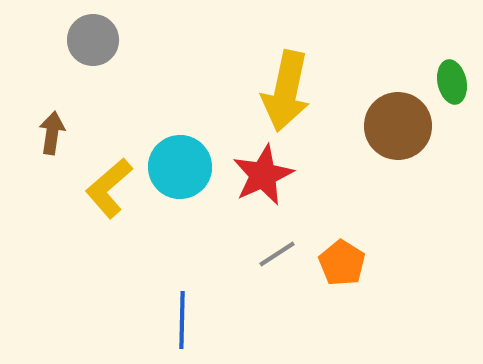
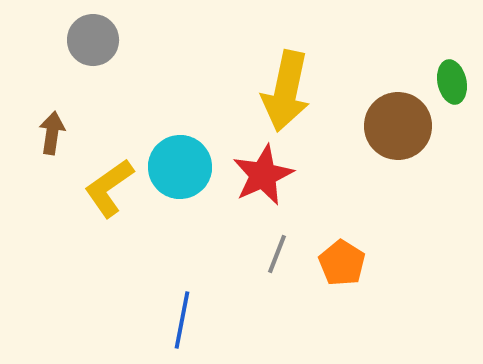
yellow L-shape: rotated 6 degrees clockwise
gray line: rotated 36 degrees counterclockwise
blue line: rotated 10 degrees clockwise
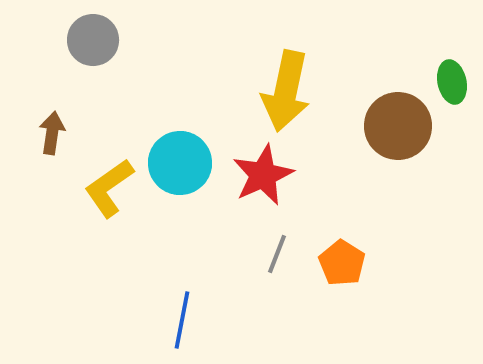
cyan circle: moved 4 px up
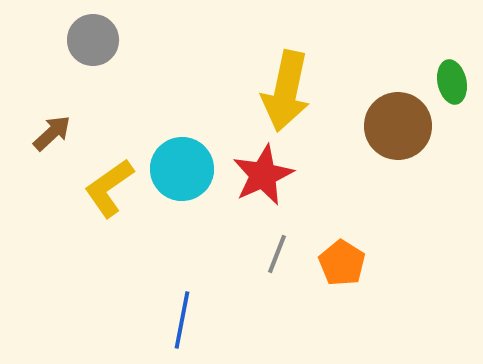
brown arrow: rotated 39 degrees clockwise
cyan circle: moved 2 px right, 6 px down
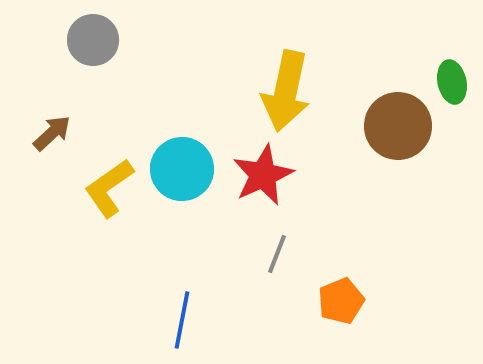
orange pentagon: moved 1 px left, 38 px down; rotated 18 degrees clockwise
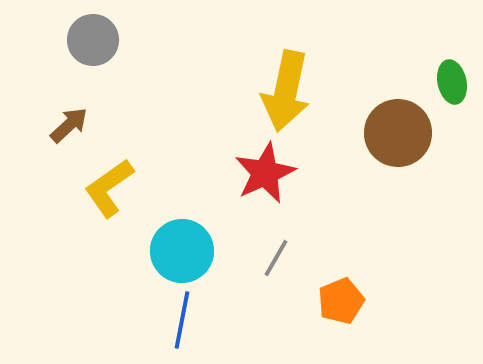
brown circle: moved 7 px down
brown arrow: moved 17 px right, 8 px up
cyan circle: moved 82 px down
red star: moved 2 px right, 2 px up
gray line: moved 1 px left, 4 px down; rotated 9 degrees clockwise
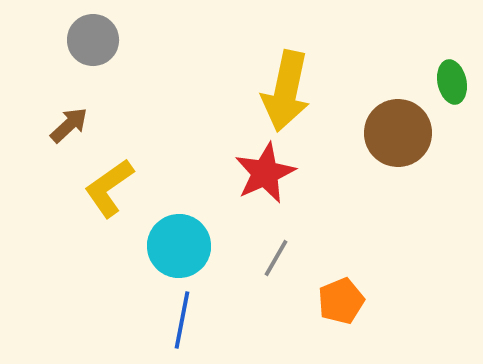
cyan circle: moved 3 px left, 5 px up
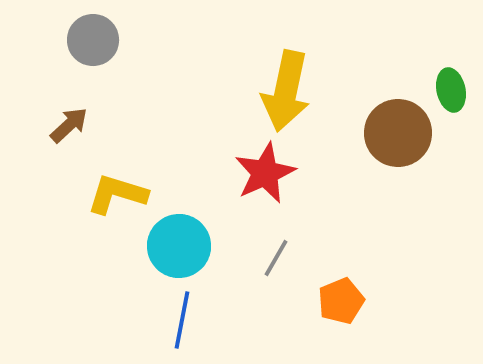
green ellipse: moved 1 px left, 8 px down
yellow L-shape: moved 8 px right, 6 px down; rotated 52 degrees clockwise
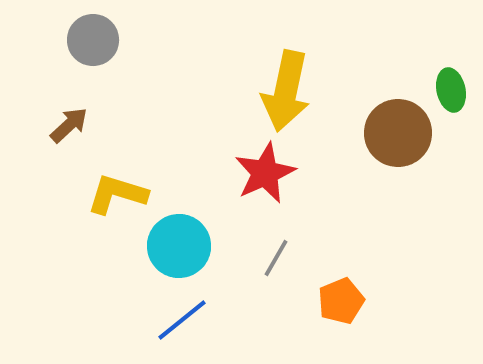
blue line: rotated 40 degrees clockwise
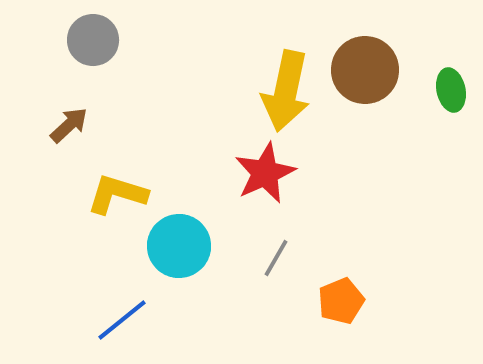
brown circle: moved 33 px left, 63 px up
blue line: moved 60 px left
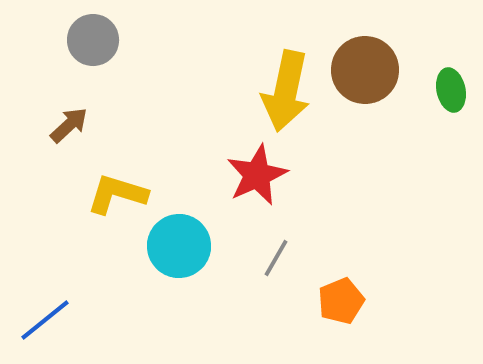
red star: moved 8 px left, 2 px down
blue line: moved 77 px left
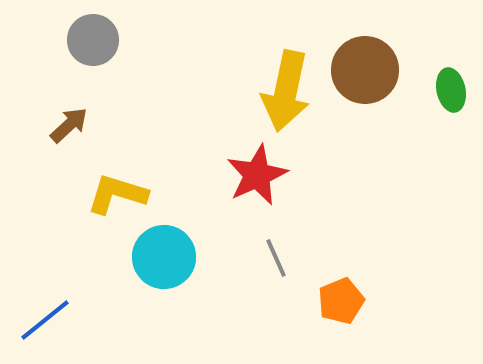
cyan circle: moved 15 px left, 11 px down
gray line: rotated 54 degrees counterclockwise
